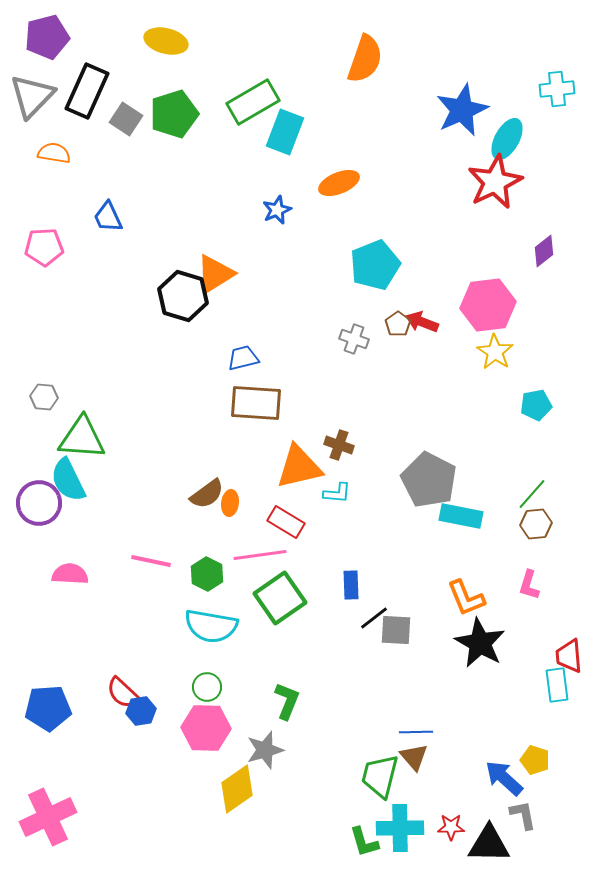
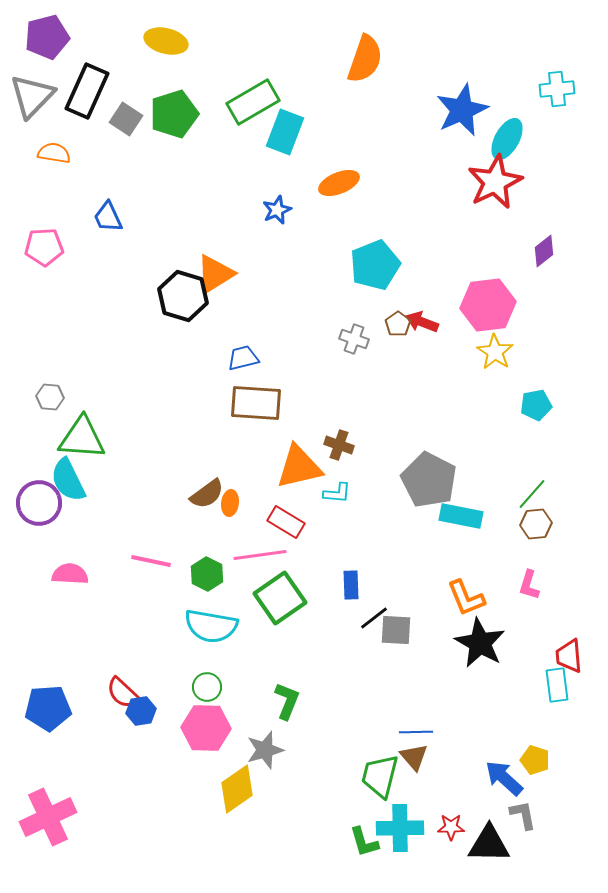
gray hexagon at (44, 397): moved 6 px right
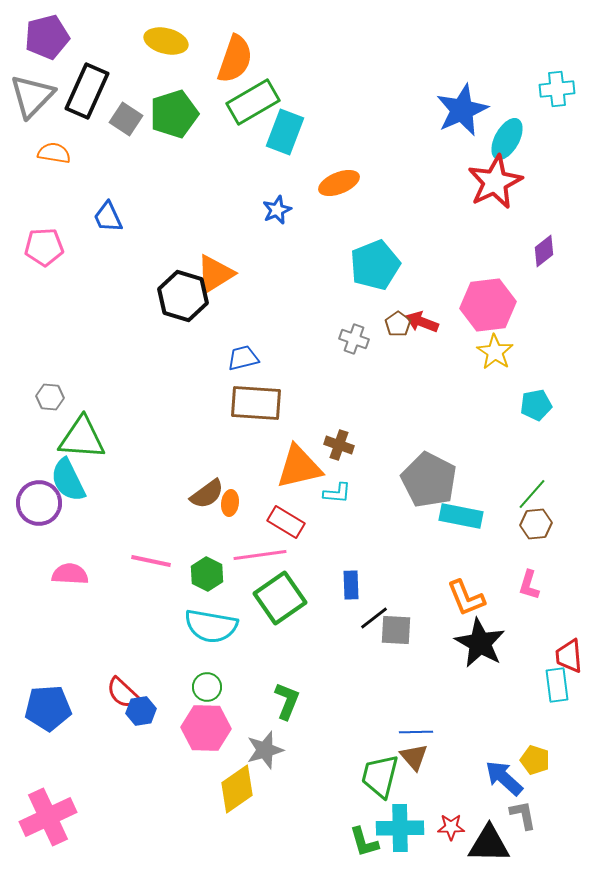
orange semicircle at (365, 59): moved 130 px left
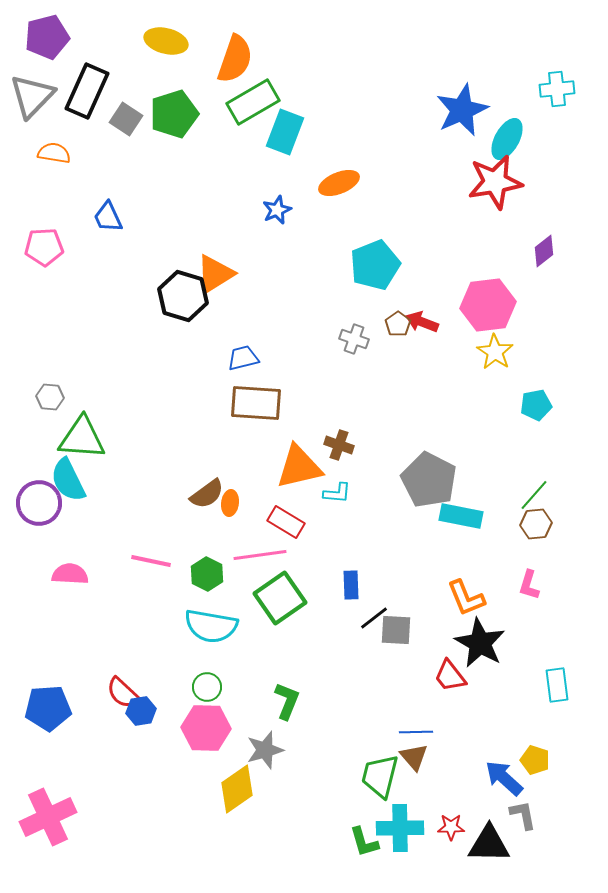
red star at (495, 182): rotated 16 degrees clockwise
green line at (532, 494): moved 2 px right, 1 px down
red trapezoid at (569, 656): moved 119 px left, 20 px down; rotated 33 degrees counterclockwise
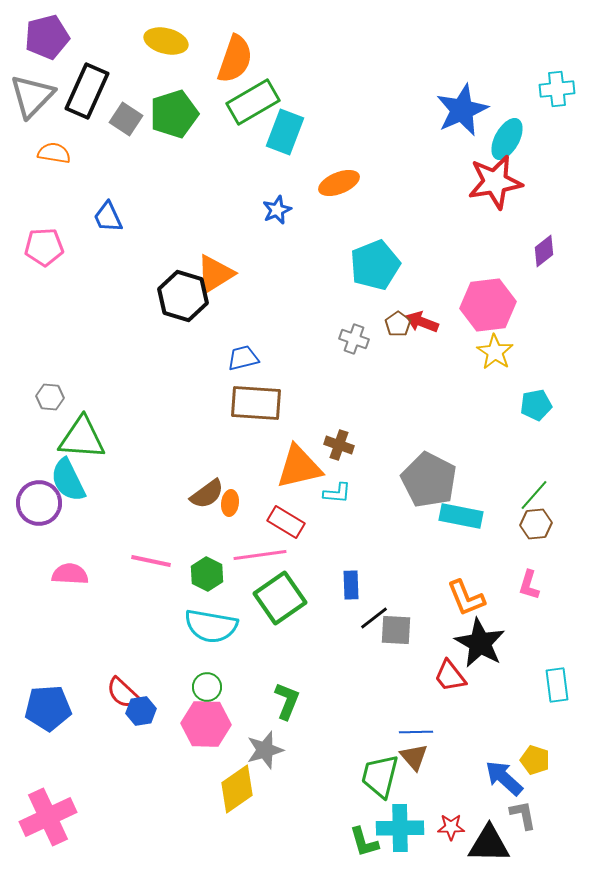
pink hexagon at (206, 728): moved 4 px up
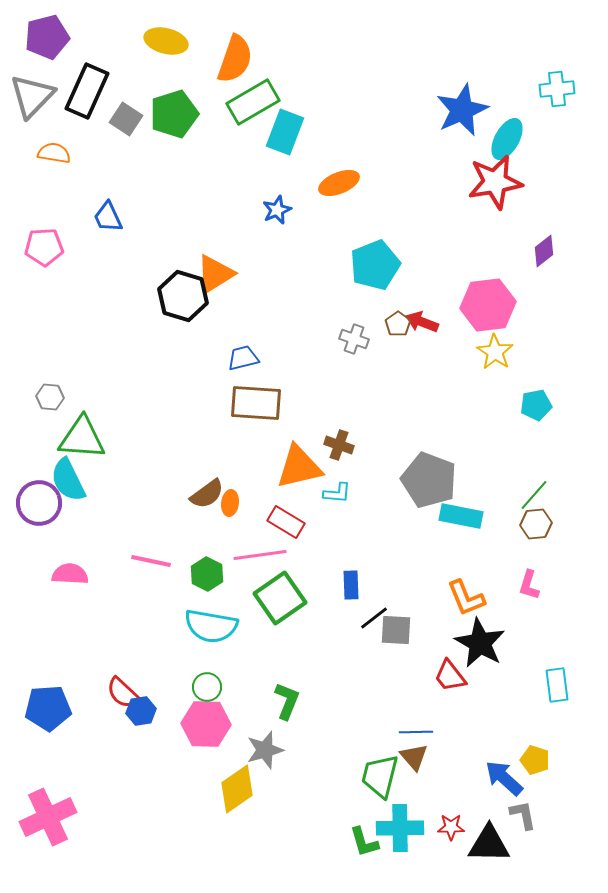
gray pentagon at (429, 480): rotated 6 degrees counterclockwise
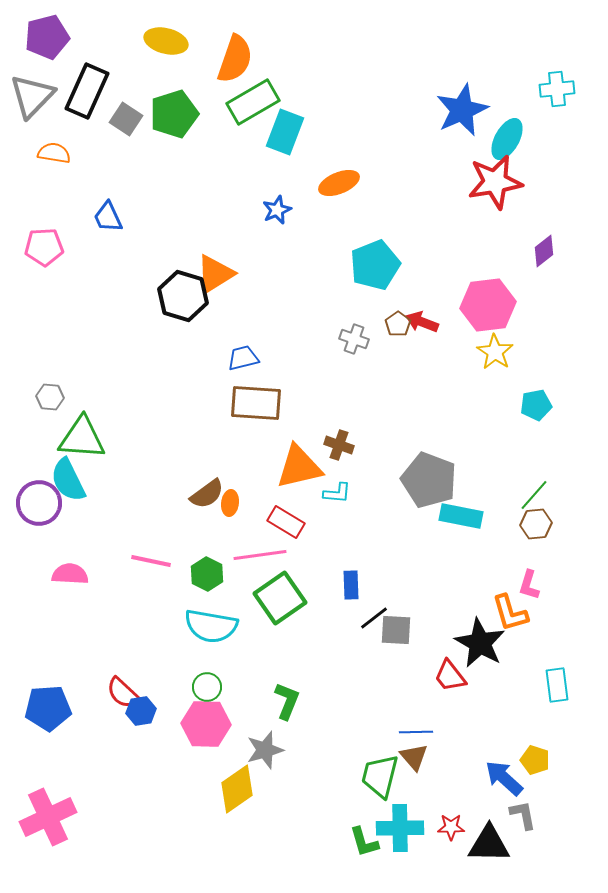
orange L-shape at (466, 598): moved 44 px right, 15 px down; rotated 6 degrees clockwise
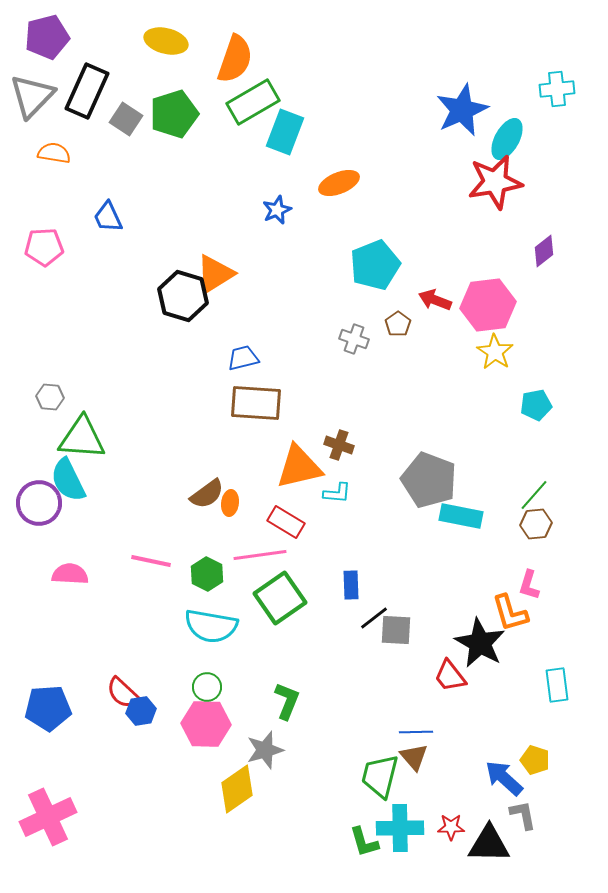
red arrow at (422, 322): moved 13 px right, 22 px up
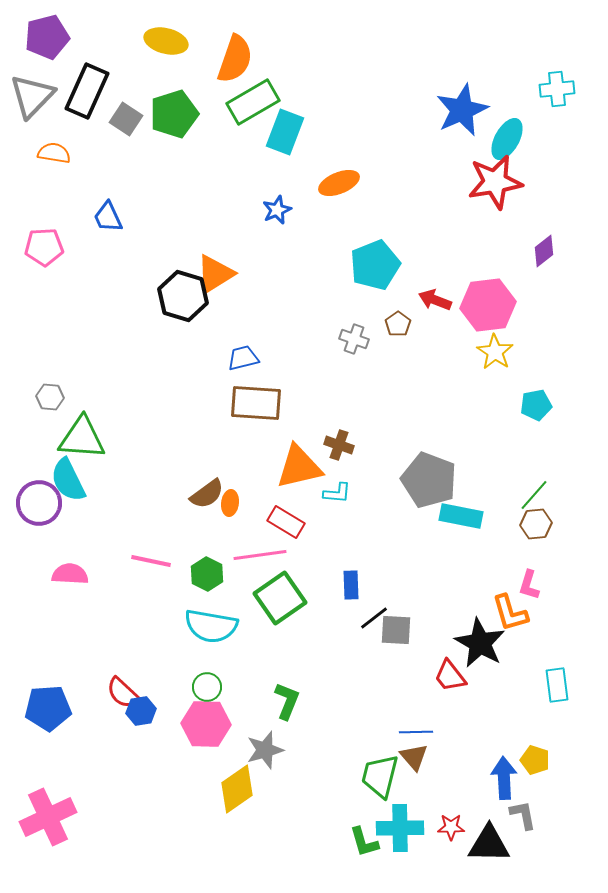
blue arrow at (504, 778): rotated 45 degrees clockwise
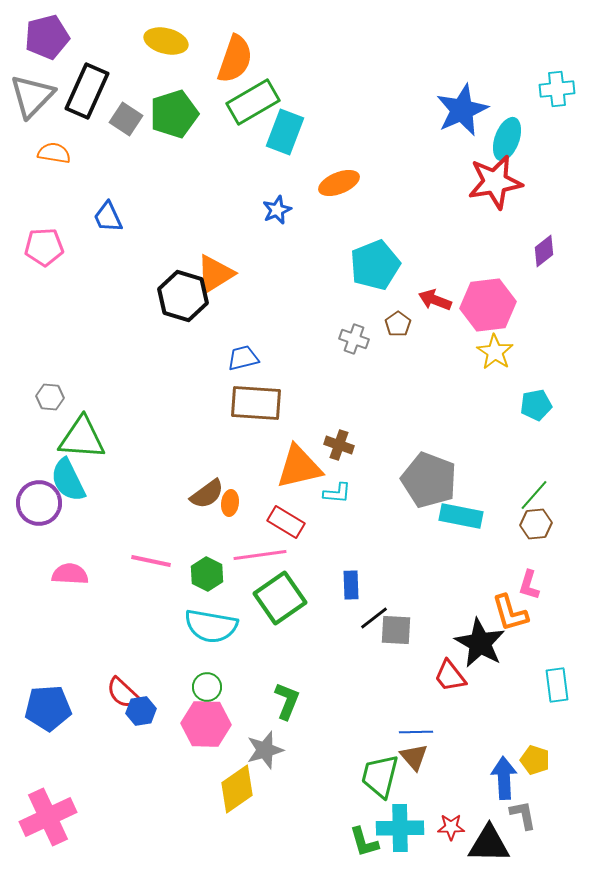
cyan ellipse at (507, 139): rotated 9 degrees counterclockwise
